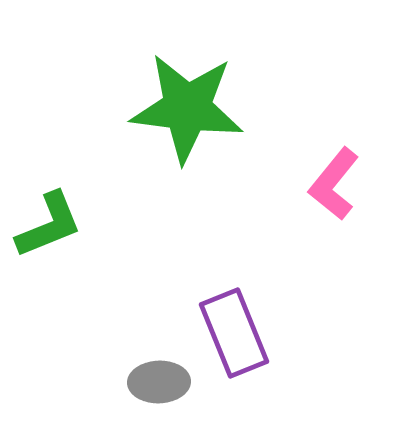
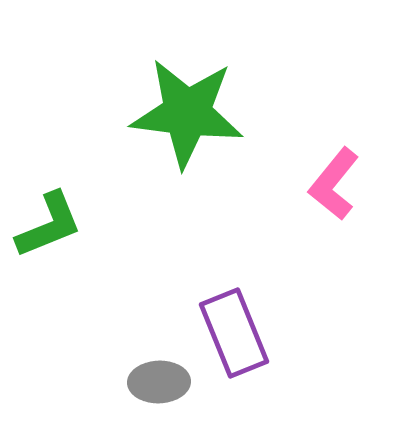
green star: moved 5 px down
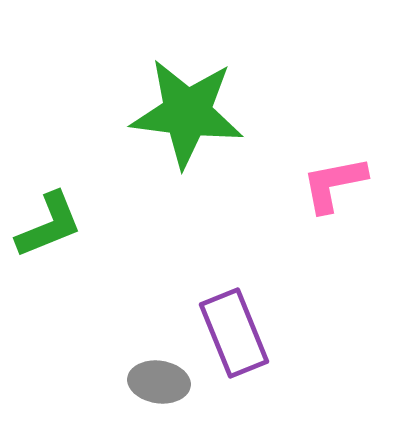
pink L-shape: rotated 40 degrees clockwise
gray ellipse: rotated 10 degrees clockwise
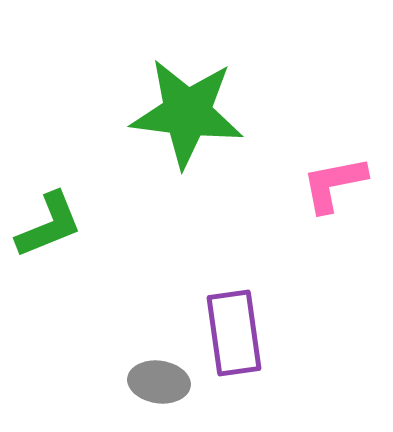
purple rectangle: rotated 14 degrees clockwise
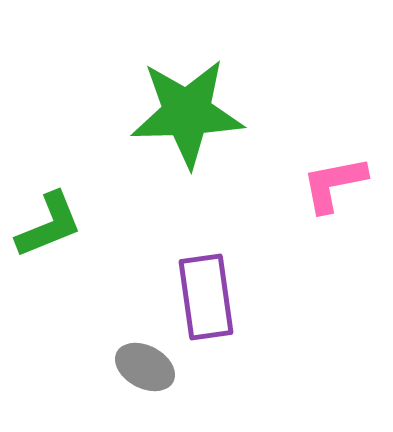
green star: rotated 9 degrees counterclockwise
purple rectangle: moved 28 px left, 36 px up
gray ellipse: moved 14 px left, 15 px up; rotated 20 degrees clockwise
